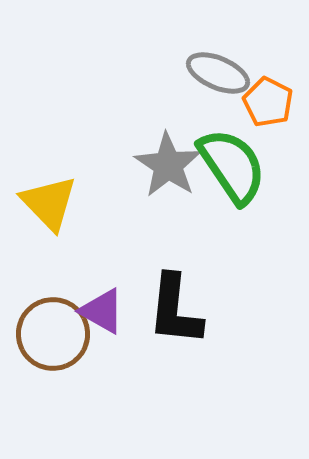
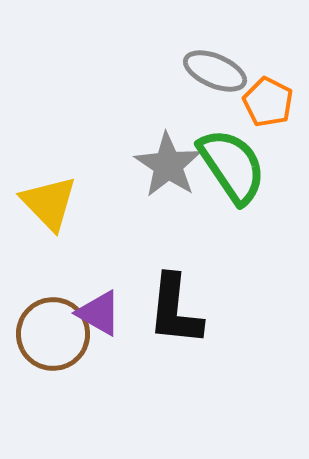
gray ellipse: moved 3 px left, 2 px up
purple triangle: moved 3 px left, 2 px down
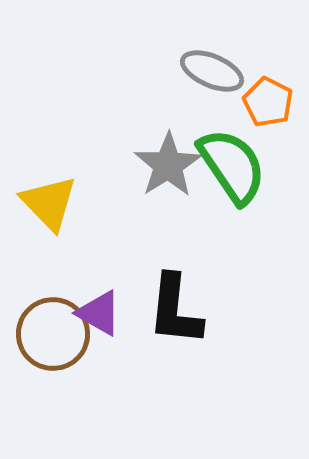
gray ellipse: moved 3 px left
gray star: rotated 6 degrees clockwise
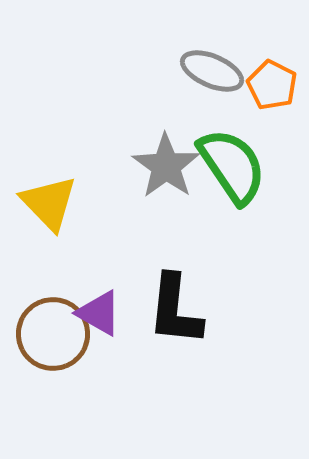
orange pentagon: moved 4 px right, 17 px up
gray star: moved 2 px left, 1 px down; rotated 4 degrees counterclockwise
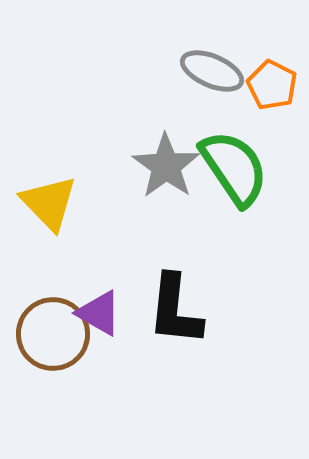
green semicircle: moved 2 px right, 2 px down
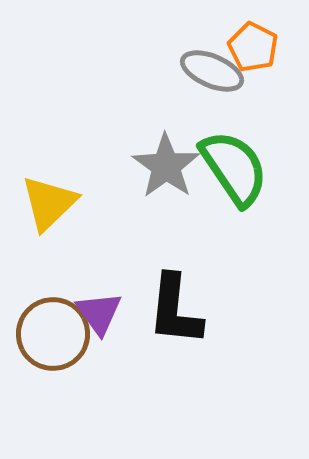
orange pentagon: moved 19 px left, 38 px up
yellow triangle: rotated 30 degrees clockwise
purple triangle: rotated 24 degrees clockwise
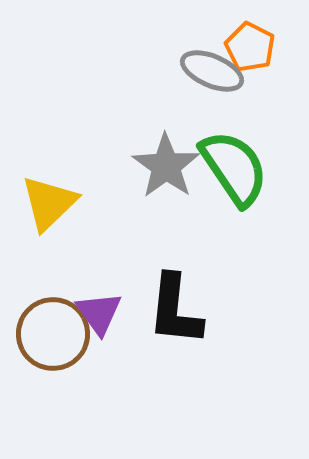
orange pentagon: moved 3 px left
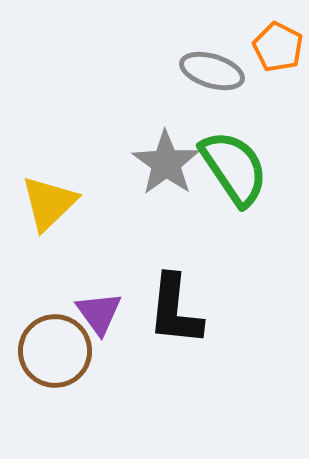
orange pentagon: moved 28 px right
gray ellipse: rotated 6 degrees counterclockwise
gray star: moved 3 px up
brown circle: moved 2 px right, 17 px down
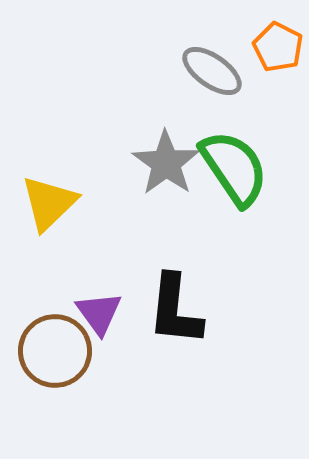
gray ellipse: rotated 18 degrees clockwise
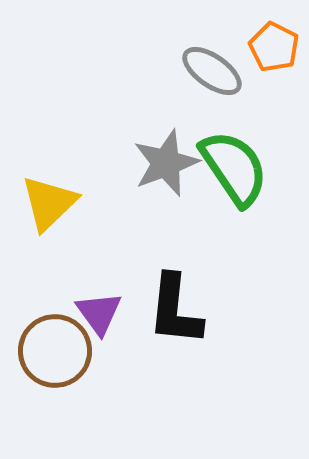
orange pentagon: moved 4 px left
gray star: rotated 16 degrees clockwise
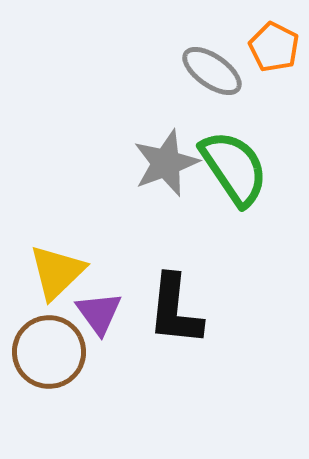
yellow triangle: moved 8 px right, 69 px down
brown circle: moved 6 px left, 1 px down
